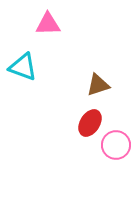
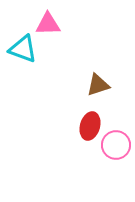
cyan triangle: moved 18 px up
red ellipse: moved 3 px down; rotated 16 degrees counterclockwise
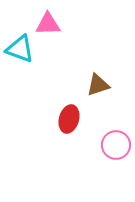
cyan triangle: moved 3 px left
red ellipse: moved 21 px left, 7 px up
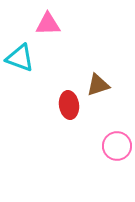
cyan triangle: moved 9 px down
red ellipse: moved 14 px up; rotated 24 degrees counterclockwise
pink circle: moved 1 px right, 1 px down
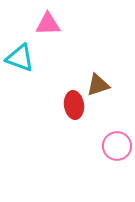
red ellipse: moved 5 px right
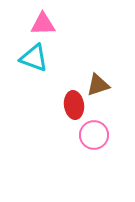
pink triangle: moved 5 px left
cyan triangle: moved 14 px right
pink circle: moved 23 px left, 11 px up
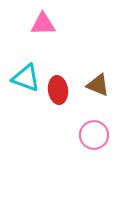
cyan triangle: moved 8 px left, 20 px down
brown triangle: rotated 40 degrees clockwise
red ellipse: moved 16 px left, 15 px up
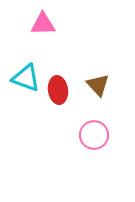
brown triangle: rotated 25 degrees clockwise
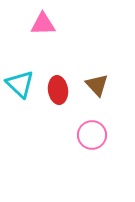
cyan triangle: moved 6 px left, 6 px down; rotated 24 degrees clockwise
brown triangle: moved 1 px left
pink circle: moved 2 px left
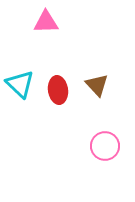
pink triangle: moved 3 px right, 2 px up
pink circle: moved 13 px right, 11 px down
